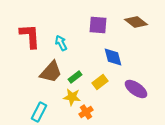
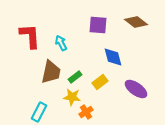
brown trapezoid: rotated 30 degrees counterclockwise
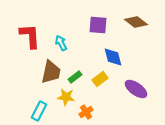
yellow rectangle: moved 3 px up
yellow star: moved 6 px left
cyan rectangle: moved 1 px up
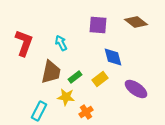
red L-shape: moved 6 px left, 7 px down; rotated 24 degrees clockwise
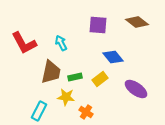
brown diamond: moved 1 px right
red L-shape: rotated 132 degrees clockwise
blue diamond: rotated 25 degrees counterclockwise
green rectangle: rotated 24 degrees clockwise
orange cross: rotated 24 degrees counterclockwise
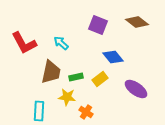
purple square: rotated 18 degrees clockwise
cyan arrow: rotated 21 degrees counterclockwise
green rectangle: moved 1 px right
yellow star: moved 1 px right
cyan rectangle: rotated 24 degrees counterclockwise
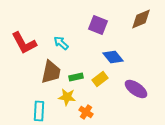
brown diamond: moved 4 px right, 3 px up; rotated 60 degrees counterclockwise
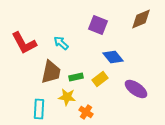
cyan rectangle: moved 2 px up
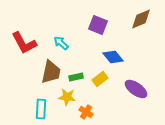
cyan rectangle: moved 2 px right
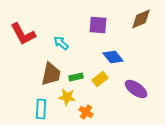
purple square: rotated 18 degrees counterclockwise
red L-shape: moved 1 px left, 9 px up
brown trapezoid: moved 2 px down
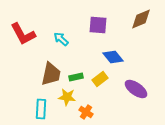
cyan arrow: moved 4 px up
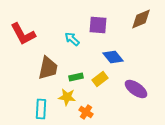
cyan arrow: moved 11 px right
brown trapezoid: moved 3 px left, 6 px up
